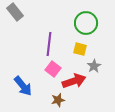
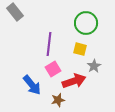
pink square: rotated 21 degrees clockwise
blue arrow: moved 9 px right, 1 px up
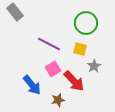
purple line: rotated 70 degrees counterclockwise
red arrow: rotated 65 degrees clockwise
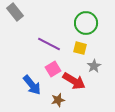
yellow square: moved 1 px up
red arrow: rotated 15 degrees counterclockwise
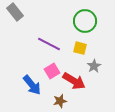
green circle: moved 1 px left, 2 px up
pink square: moved 1 px left, 2 px down
brown star: moved 2 px right, 1 px down
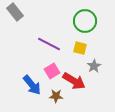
brown star: moved 4 px left, 5 px up; rotated 16 degrees clockwise
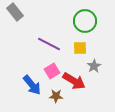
yellow square: rotated 16 degrees counterclockwise
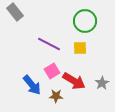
gray star: moved 8 px right, 17 px down
